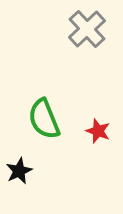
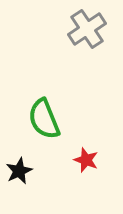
gray cross: rotated 9 degrees clockwise
red star: moved 12 px left, 29 px down
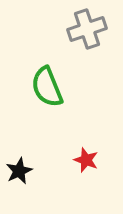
gray cross: rotated 15 degrees clockwise
green semicircle: moved 3 px right, 32 px up
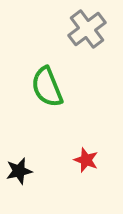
gray cross: rotated 18 degrees counterclockwise
black star: rotated 12 degrees clockwise
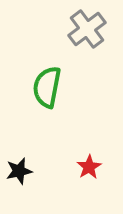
green semicircle: rotated 33 degrees clockwise
red star: moved 3 px right, 7 px down; rotated 20 degrees clockwise
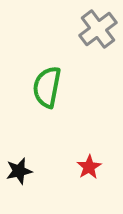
gray cross: moved 11 px right
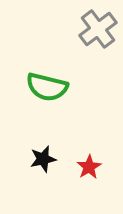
green semicircle: rotated 87 degrees counterclockwise
black star: moved 24 px right, 12 px up
